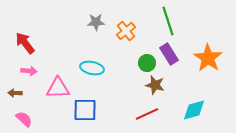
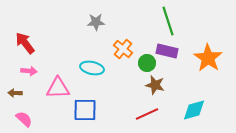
orange cross: moved 3 px left, 18 px down; rotated 12 degrees counterclockwise
purple rectangle: moved 2 px left, 3 px up; rotated 45 degrees counterclockwise
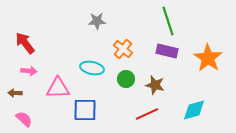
gray star: moved 1 px right, 1 px up
green circle: moved 21 px left, 16 px down
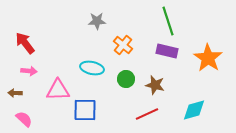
orange cross: moved 4 px up
pink triangle: moved 2 px down
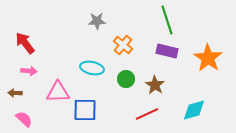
green line: moved 1 px left, 1 px up
brown star: rotated 18 degrees clockwise
pink triangle: moved 2 px down
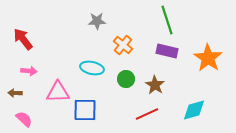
red arrow: moved 2 px left, 4 px up
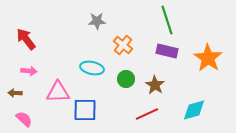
red arrow: moved 3 px right
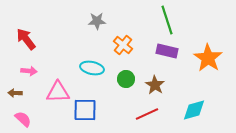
pink semicircle: moved 1 px left
